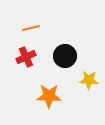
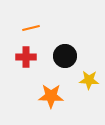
red cross: rotated 24 degrees clockwise
orange star: moved 2 px right
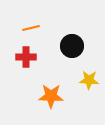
black circle: moved 7 px right, 10 px up
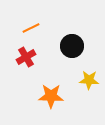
orange line: rotated 12 degrees counterclockwise
red cross: rotated 30 degrees counterclockwise
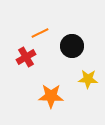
orange line: moved 9 px right, 5 px down
yellow star: moved 1 px left, 1 px up
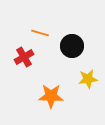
orange line: rotated 42 degrees clockwise
red cross: moved 2 px left
yellow star: rotated 12 degrees counterclockwise
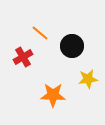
orange line: rotated 24 degrees clockwise
red cross: moved 1 px left
orange star: moved 2 px right, 1 px up
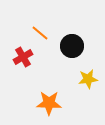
orange star: moved 4 px left, 8 px down
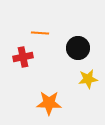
orange line: rotated 36 degrees counterclockwise
black circle: moved 6 px right, 2 px down
red cross: rotated 18 degrees clockwise
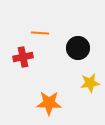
yellow star: moved 2 px right, 4 px down
